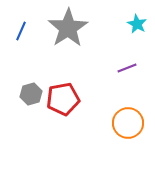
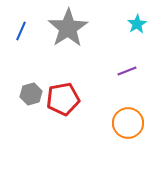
cyan star: rotated 12 degrees clockwise
purple line: moved 3 px down
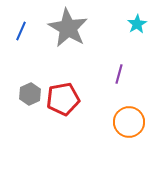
gray star: rotated 9 degrees counterclockwise
purple line: moved 8 px left, 3 px down; rotated 54 degrees counterclockwise
gray hexagon: moved 1 px left; rotated 10 degrees counterclockwise
orange circle: moved 1 px right, 1 px up
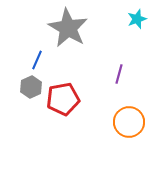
cyan star: moved 5 px up; rotated 12 degrees clockwise
blue line: moved 16 px right, 29 px down
gray hexagon: moved 1 px right, 7 px up
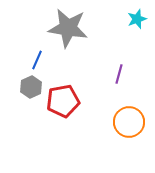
gray star: rotated 21 degrees counterclockwise
red pentagon: moved 2 px down
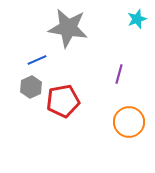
blue line: rotated 42 degrees clockwise
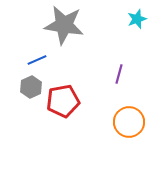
gray star: moved 4 px left, 3 px up
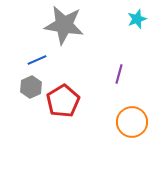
red pentagon: rotated 20 degrees counterclockwise
orange circle: moved 3 px right
